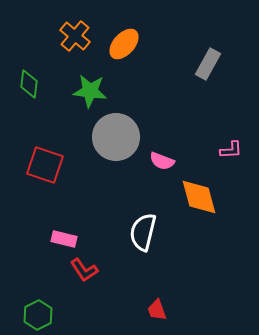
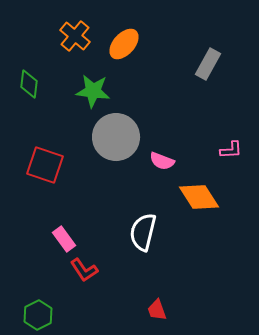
green star: moved 3 px right
orange diamond: rotated 18 degrees counterclockwise
pink rectangle: rotated 40 degrees clockwise
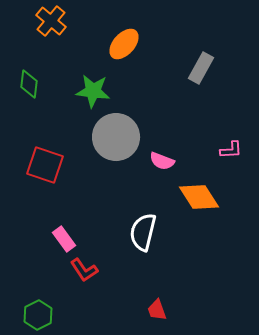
orange cross: moved 24 px left, 15 px up
gray rectangle: moved 7 px left, 4 px down
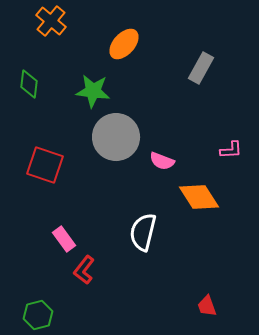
red L-shape: rotated 72 degrees clockwise
red trapezoid: moved 50 px right, 4 px up
green hexagon: rotated 12 degrees clockwise
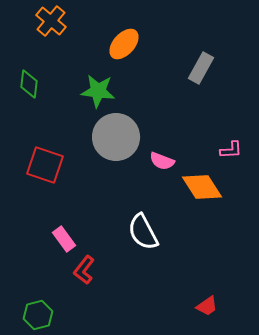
green star: moved 5 px right
orange diamond: moved 3 px right, 10 px up
white semicircle: rotated 42 degrees counterclockwise
red trapezoid: rotated 105 degrees counterclockwise
